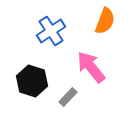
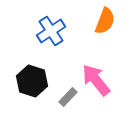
pink arrow: moved 5 px right, 13 px down
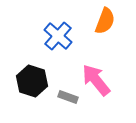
blue cross: moved 7 px right, 5 px down; rotated 16 degrees counterclockwise
gray rectangle: rotated 66 degrees clockwise
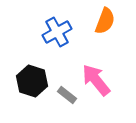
blue cross: moved 1 px left, 4 px up; rotated 20 degrees clockwise
gray rectangle: moved 1 px left, 2 px up; rotated 18 degrees clockwise
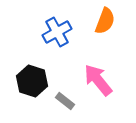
pink arrow: moved 2 px right
gray rectangle: moved 2 px left, 6 px down
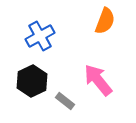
blue cross: moved 17 px left, 4 px down
black hexagon: rotated 16 degrees clockwise
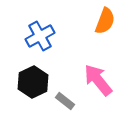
black hexagon: moved 1 px right, 1 px down
